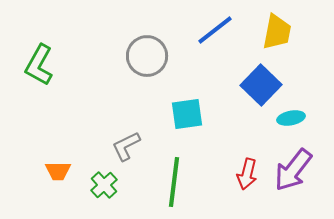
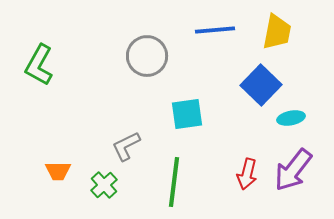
blue line: rotated 33 degrees clockwise
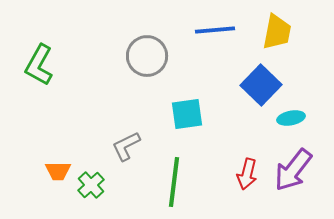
green cross: moved 13 px left
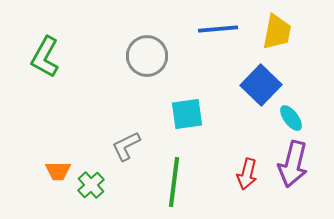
blue line: moved 3 px right, 1 px up
green L-shape: moved 6 px right, 8 px up
cyan ellipse: rotated 64 degrees clockwise
purple arrow: moved 6 px up; rotated 24 degrees counterclockwise
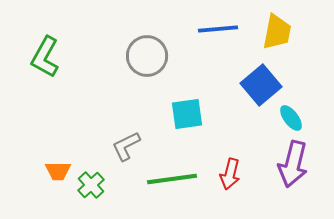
blue square: rotated 6 degrees clockwise
red arrow: moved 17 px left
green line: moved 2 px left, 3 px up; rotated 75 degrees clockwise
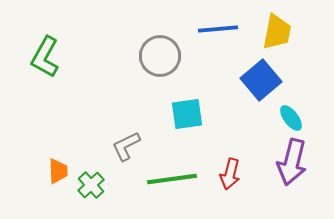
gray circle: moved 13 px right
blue square: moved 5 px up
purple arrow: moved 1 px left, 2 px up
orange trapezoid: rotated 92 degrees counterclockwise
